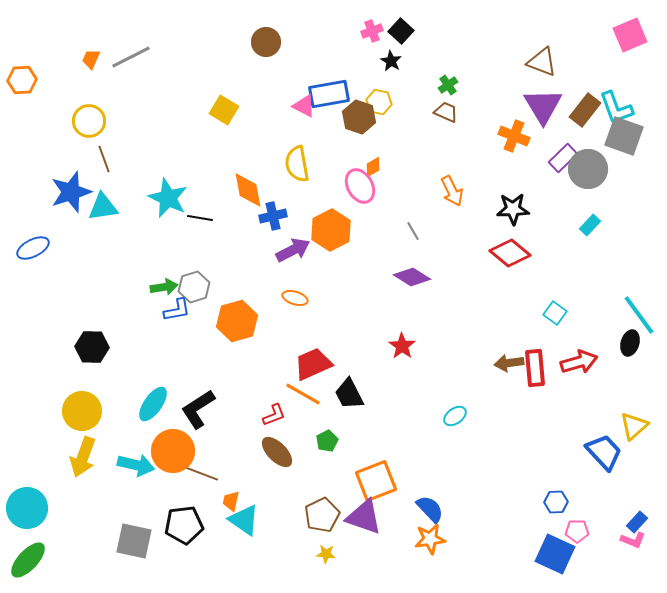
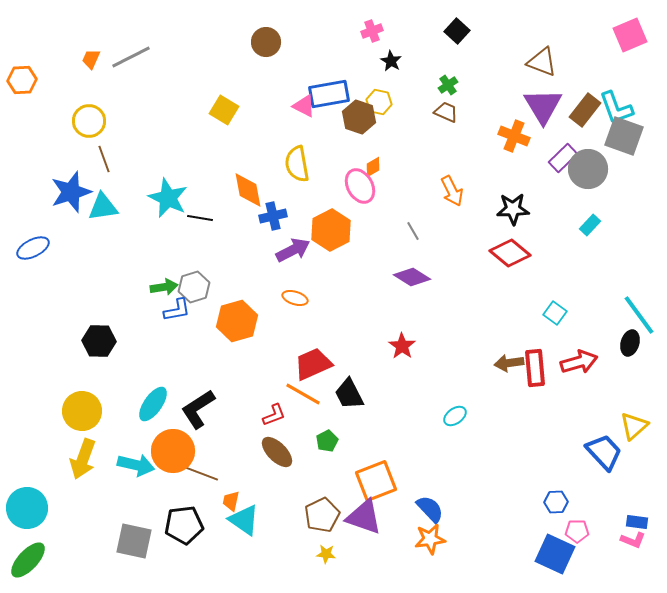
black square at (401, 31): moved 56 px right
black hexagon at (92, 347): moved 7 px right, 6 px up
yellow arrow at (83, 457): moved 2 px down
blue rectangle at (637, 522): rotated 55 degrees clockwise
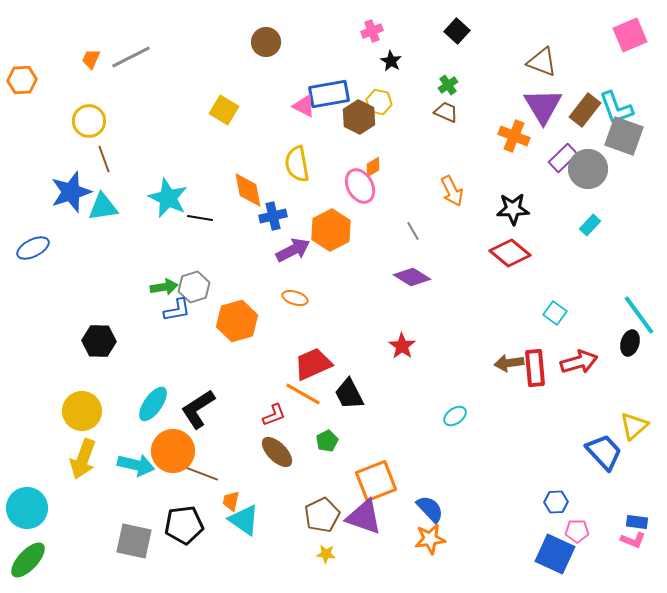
brown hexagon at (359, 117): rotated 8 degrees clockwise
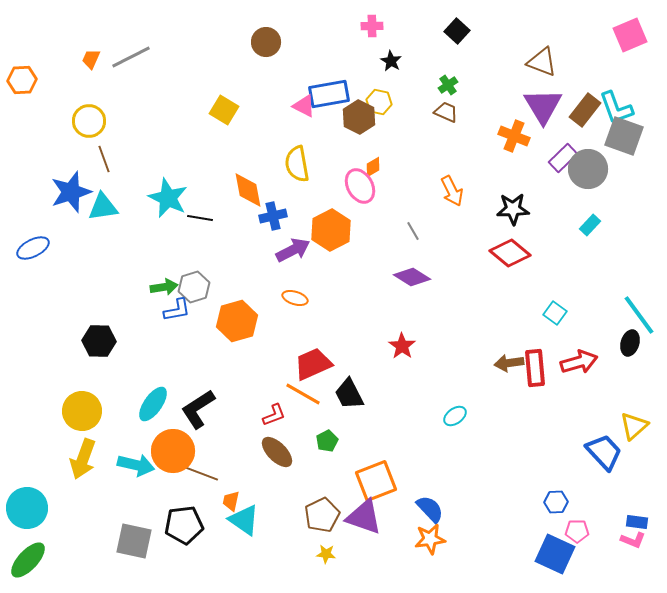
pink cross at (372, 31): moved 5 px up; rotated 20 degrees clockwise
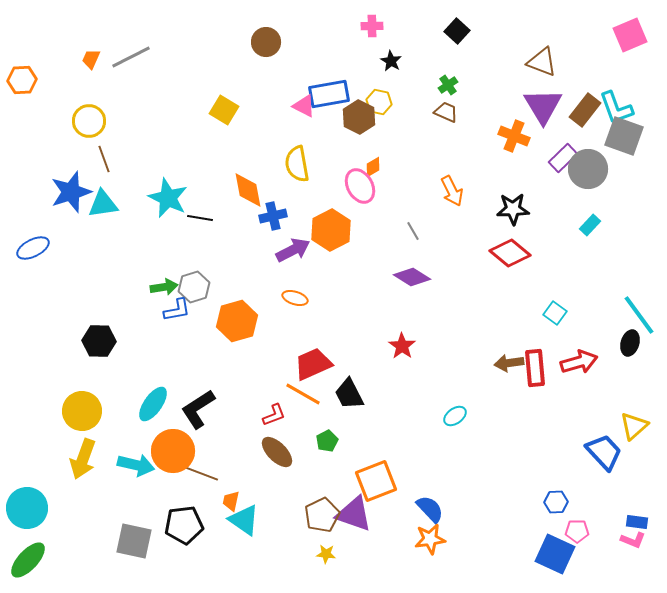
cyan triangle at (103, 207): moved 3 px up
purple triangle at (364, 517): moved 10 px left, 3 px up
